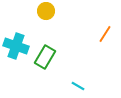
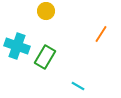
orange line: moved 4 px left
cyan cross: moved 1 px right
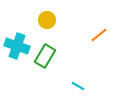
yellow circle: moved 1 px right, 9 px down
orange line: moved 2 px left, 1 px down; rotated 18 degrees clockwise
green rectangle: moved 1 px up
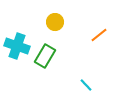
yellow circle: moved 8 px right, 2 px down
cyan line: moved 8 px right, 1 px up; rotated 16 degrees clockwise
